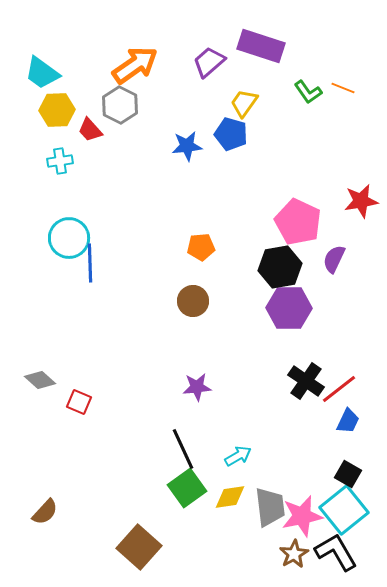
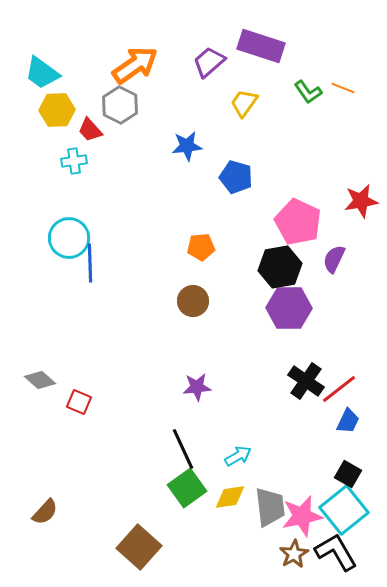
blue pentagon: moved 5 px right, 43 px down
cyan cross: moved 14 px right
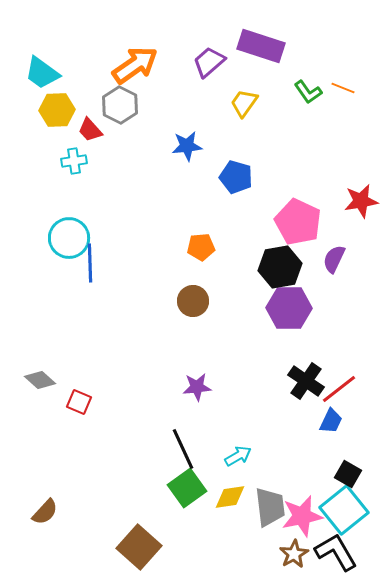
blue trapezoid: moved 17 px left
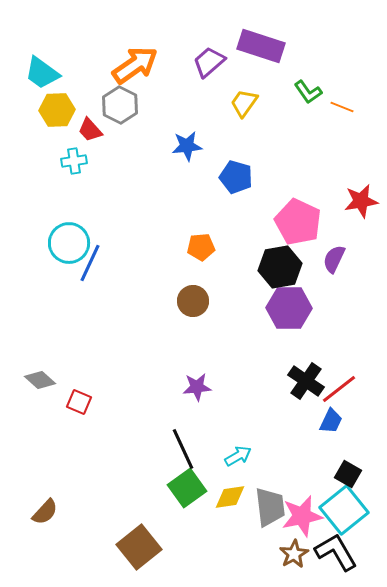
orange line: moved 1 px left, 19 px down
cyan circle: moved 5 px down
blue line: rotated 27 degrees clockwise
brown square: rotated 9 degrees clockwise
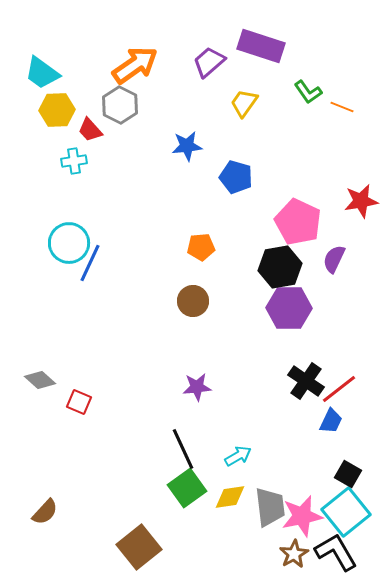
cyan square: moved 2 px right, 2 px down
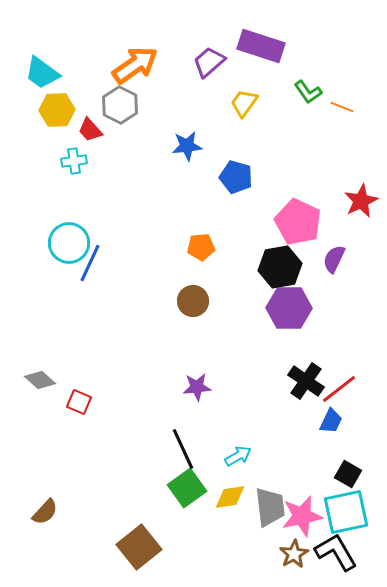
red star: rotated 16 degrees counterclockwise
cyan square: rotated 27 degrees clockwise
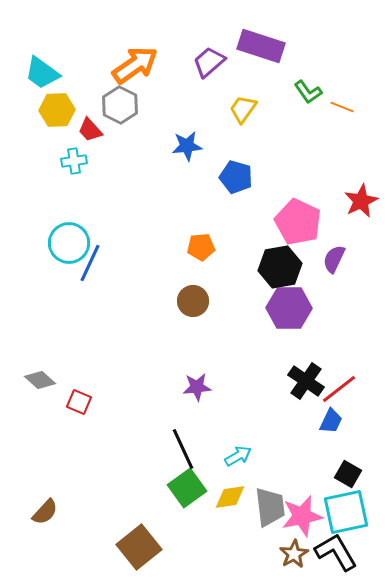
yellow trapezoid: moved 1 px left, 6 px down
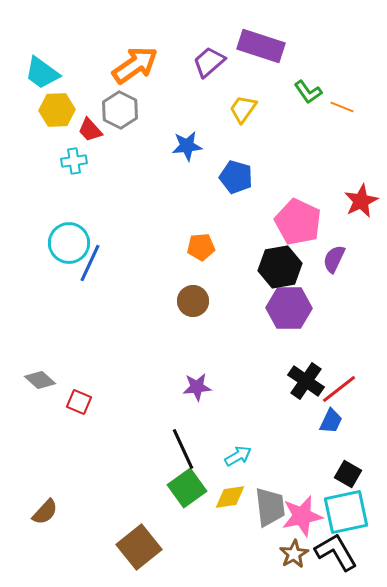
gray hexagon: moved 5 px down
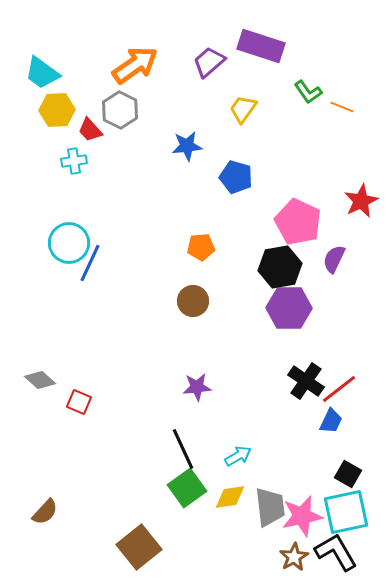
brown star: moved 3 px down
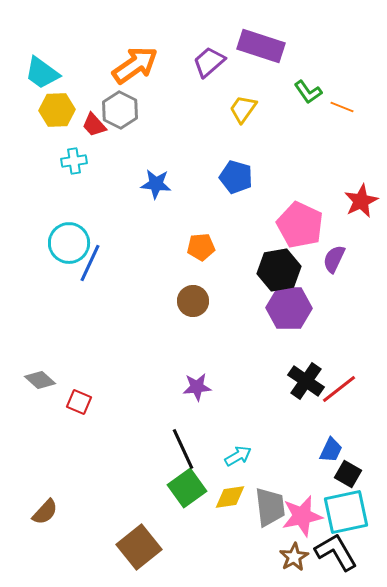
red trapezoid: moved 4 px right, 5 px up
blue star: moved 31 px left, 38 px down; rotated 12 degrees clockwise
pink pentagon: moved 2 px right, 3 px down
black hexagon: moved 1 px left, 3 px down
blue trapezoid: moved 29 px down
